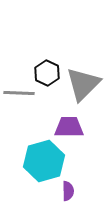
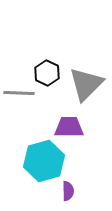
gray triangle: moved 3 px right
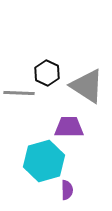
gray triangle: moved 1 px right, 2 px down; rotated 42 degrees counterclockwise
purple semicircle: moved 1 px left, 1 px up
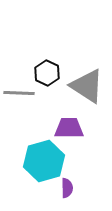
purple trapezoid: moved 1 px down
purple semicircle: moved 2 px up
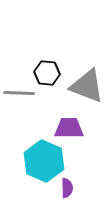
black hexagon: rotated 20 degrees counterclockwise
gray triangle: rotated 12 degrees counterclockwise
cyan hexagon: rotated 21 degrees counterclockwise
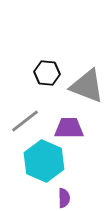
gray line: moved 6 px right, 28 px down; rotated 40 degrees counterclockwise
purple semicircle: moved 3 px left, 10 px down
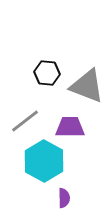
purple trapezoid: moved 1 px right, 1 px up
cyan hexagon: rotated 6 degrees clockwise
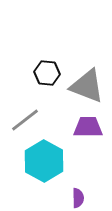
gray line: moved 1 px up
purple trapezoid: moved 18 px right
purple semicircle: moved 14 px right
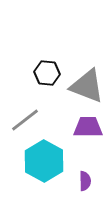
purple semicircle: moved 7 px right, 17 px up
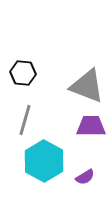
black hexagon: moved 24 px left
gray line: rotated 36 degrees counterclockwise
purple trapezoid: moved 3 px right, 1 px up
purple semicircle: moved 4 px up; rotated 60 degrees clockwise
